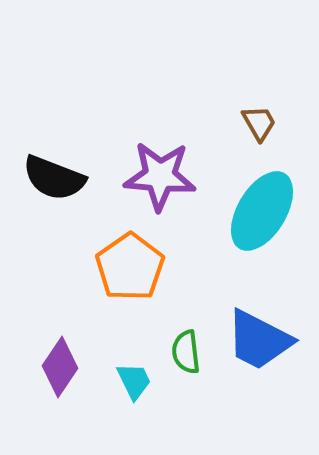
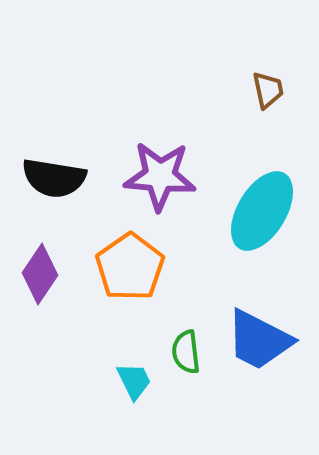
brown trapezoid: moved 9 px right, 33 px up; rotated 18 degrees clockwise
black semicircle: rotated 12 degrees counterclockwise
purple diamond: moved 20 px left, 93 px up
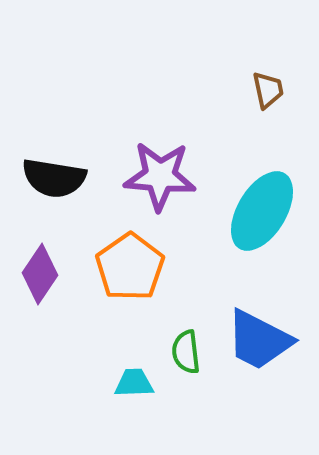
cyan trapezoid: moved 2 px down; rotated 66 degrees counterclockwise
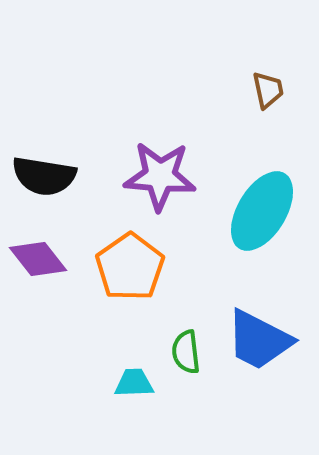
black semicircle: moved 10 px left, 2 px up
purple diamond: moved 2 px left, 15 px up; rotated 72 degrees counterclockwise
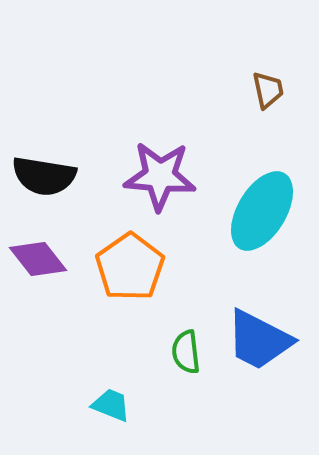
cyan trapezoid: moved 23 px left, 22 px down; rotated 24 degrees clockwise
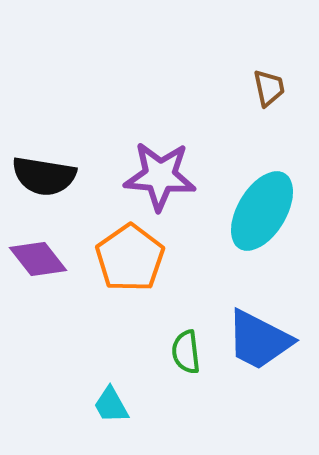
brown trapezoid: moved 1 px right, 2 px up
orange pentagon: moved 9 px up
cyan trapezoid: rotated 141 degrees counterclockwise
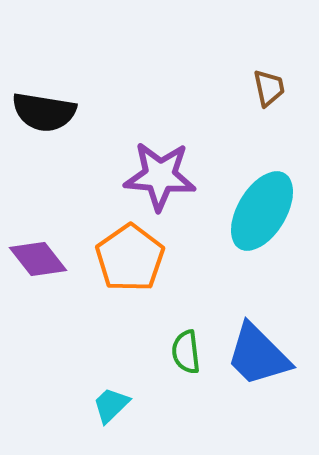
black semicircle: moved 64 px up
blue trapezoid: moved 1 px left, 15 px down; rotated 18 degrees clockwise
cyan trapezoid: rotated 75 degrees clockwise
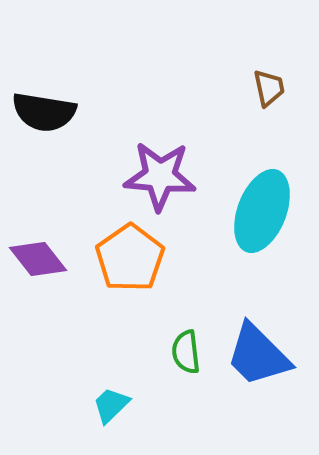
cyan ellipse: rotated 10 degrees counterclockwise
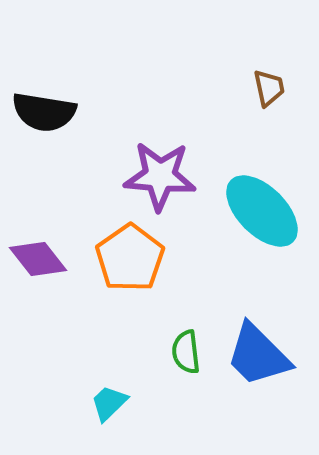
cyan ellipse: rotated 66 degrees counterclockwise
cyan trapezoid: moved 2 px left, 2 px up
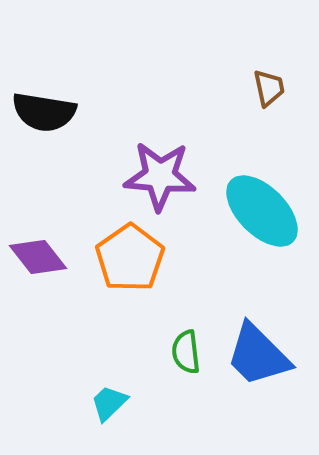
purple diamond: moved 2 px up
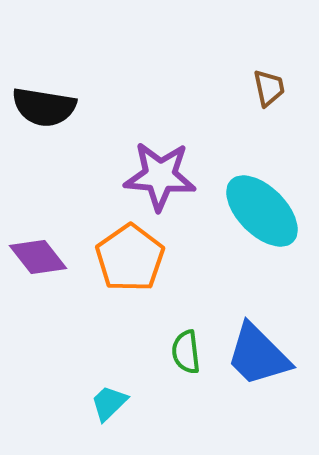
black semicircle: moved 5 px up
